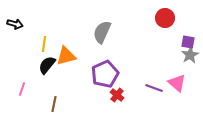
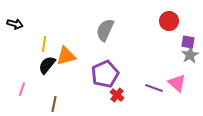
red circle: moved 4 px right, 3 px down
gray semicircle: moved 3 px right, 2 px up
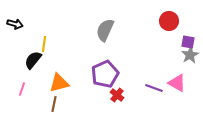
orange triangle: moved 7 px left, 27 px down
black semicircle: moved 14 px left, 5 px up
pink triangle: rotated 12 degrees counterclockwise
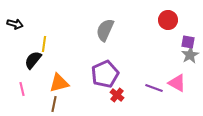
red circle: moved 1 px left, 1 px up
pink line: rotated 32 degrees counterclockwise
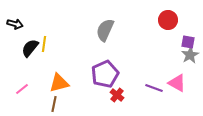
black semicircle: moved 3 px left, 12 px up
pink line: rotated 64 degrees clockwise
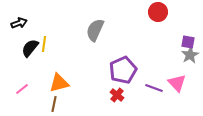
red circle: moved 10 px left, 8 px up
black arrow: moved 4 px right, 1 px up; rotated 35 degrees counterclockwise
gray semicircle: moved 10 px left
purple pentagon: moved 18 px right, 4 px up
pink triangle: rotated 18 degrees clockwise
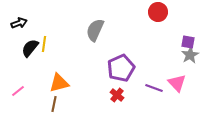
purple pentagon: moved 2 px left, 2 px up
pink line: moved 4 px left, 2 px down
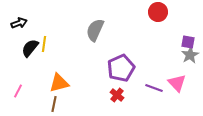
pink line: rotated 24 degrees counterclockwise
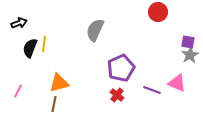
black semicircle: rotated 18 degrees counterclockwise
pink triangle: rotated 24 degrees counterclockwise
purple line: moved 2 px left, 2 px down
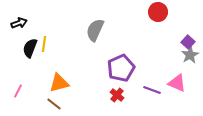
purple square: rotated 32 degrees clockwise
brown line: rotated 63 degrees counterclockwise
